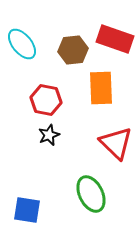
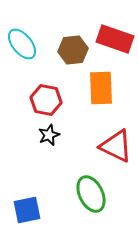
red triangle: moved 3 px down; rotated 18 degrees counterclockwise
blue square: rotated 20 degrees counterclockwise
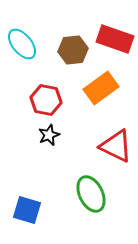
orange rectangle: rotated 56 degrees clockwise
blue square: rotated 28 degrees clockwise
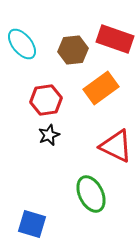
red hexagon: rotated 20 degrees counterclockwise
blue square: moved 5 px right, 14 px down
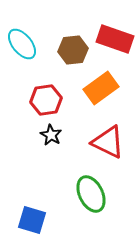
black star: moved 2 px right; rotated 20 degrees counterclockwise
red triangle: moved 8 px left, 4 px up
blue square: moved 4 px up
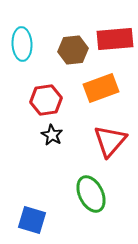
red rectangle: rotated 24 degrees counterclockwise
cyan ellipse: rotated 36 degrees clockwise
orange rectangle: rotated 16 degrees clockwise
black star: moved 1 px right
red triangle: moved 2 px right, 1 px up; rotated 45 degrees clockwise
